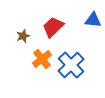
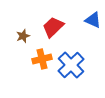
blue triangle: rotated 18 degrees clockwise
orange cross: rotated 24 degrees clockwise
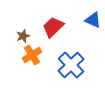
orange cross: moved 10 px left, 4 px up; rotated 18 degrees counterclockwise
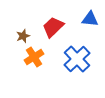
blue triangle: moved 3 px left, 1 px up; rotated 18 degrees counterclockwise
orange cross: moved 2 px right, 2 px down
blue cross: moved 6 px right, 6 px up
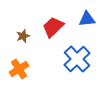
blue triangle: moved 3 px left; rotated 12 degrees counterclockwise
orange cross: moved 15 px left, 12 px down
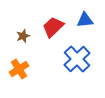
blue triangle: moved 2 px left, 1 px down
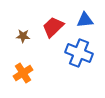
brown star: rotated 24 degrees clockwise
blue cross: moved 2 px right, 6 px up; rotated 24 degrees counterclockwise
orange cross: moved 4 px right, 4 px down
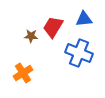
blue triangle: moved 1 px left, 1 px up
red trapezoid: rotated 15 degrees counterclockwise
brown star: moved 8 px right
